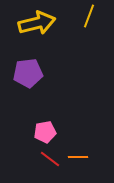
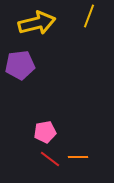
purple pentagon: moved 8 px left, 8 px up
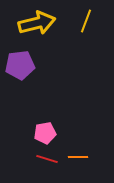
yellow line: moved 3 px left, 5 px down
pink pentagon: moved 1 px down
red line: moved 3 px left; rotated 20 degrees counterclockwise
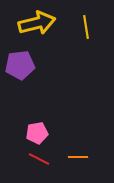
yellow line: moved 6 px down; rotated 30 degrees counterclockwise
pink pentagon: moved 8 px left
red line: moved 8 px left; rotated 10 degrees clockwise
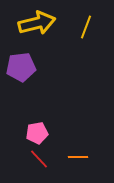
yellow line: rotated 30 degrees clockwise
purple pentagon: moved 1 px right, 2 px down
red line: rotated 20 degrees clockwise
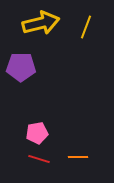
yellow arrow: moved 4 px right
purple pentagon: rotated 8 degrees clockwise
red line: rotated 30 degrees counterclockwise
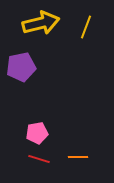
purple pentagon: rotated 12 degrees counterclockwise
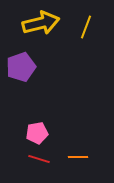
purple pentagon: rotated 8 degrees counterclockwise
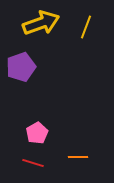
yellow arrow: rotated 6 degrees counterclockwise
pink pentagon: rotated 20 degrees counterclockwise
red line: moved 6 px left, 4 px down
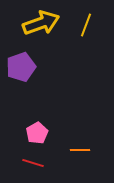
yellow line: moved 2 px up
orange line: moved 2 px right, 7 px up
